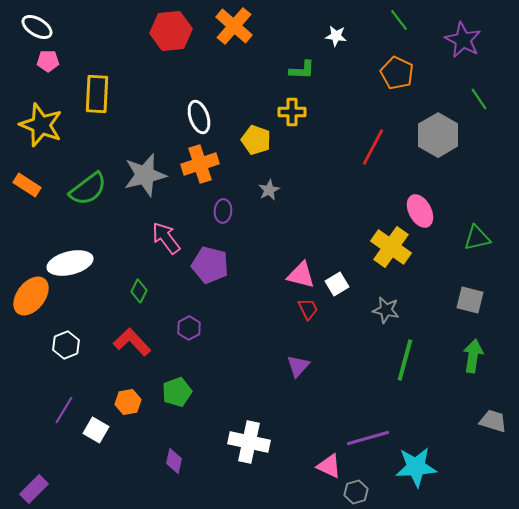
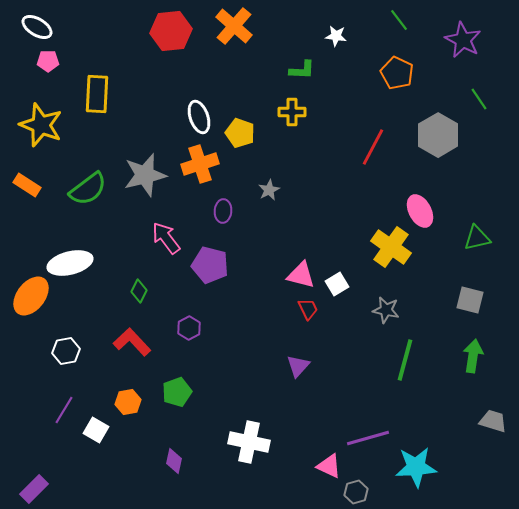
yellow pentagon at (256, 140): moved 16 px left, 7 px up
white hexagon at (66, 345): moved 6 px down; rotated 12 degrees clockwise
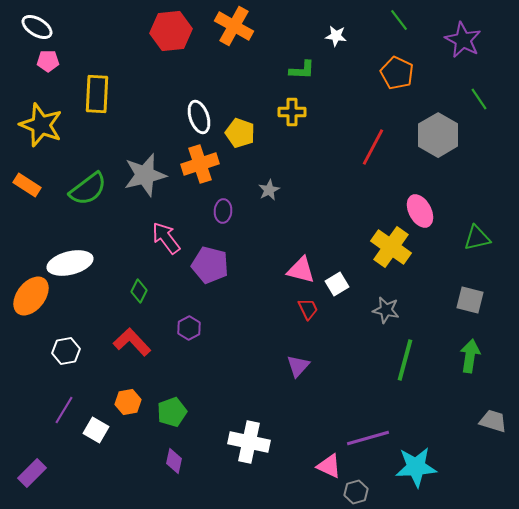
orange cross at (234, 26): rotated 12 degrees counterclockwise
pink triangle at (301, 275): moved 5 px up
green arrow at (473, 356): moved 3 px left
green pentagon at (177, 392): moved 5 px left, 20 px down
purple rectangle at (34, 489): moved 2 px left, 16 px up
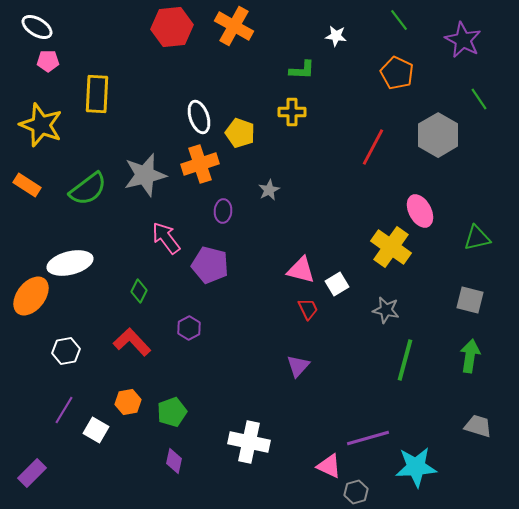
red hexagon at (171, 31): moved 1 px right, 4 px up
gray trapezoid at (493, 421): moved 15 px left, 5 px down
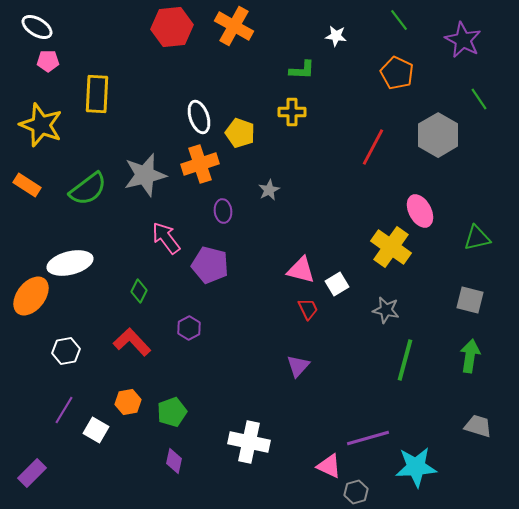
purple ellipse at (223, 211): rotated 10 degrees counterclockwise
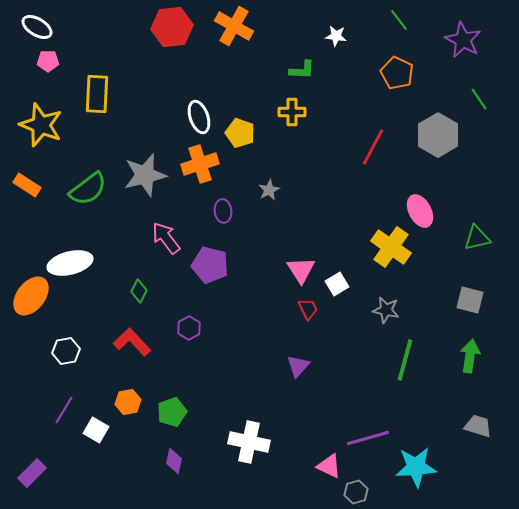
pink triangle at (301, 270): rotated 44 degrees clockwise
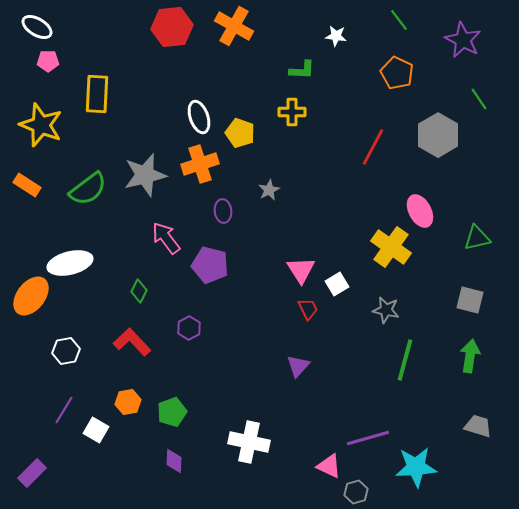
purple diamond at (174, 461): rotated 10 degrees counterclockwise
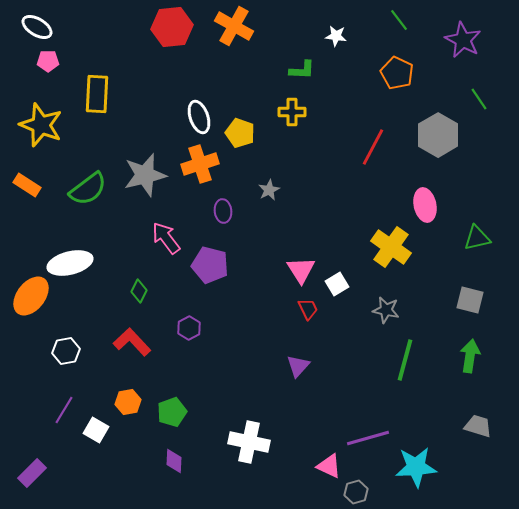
pink ellipse at (420, 211): moved 5 px right, 6 px up; rotated 16 degrees clockwise
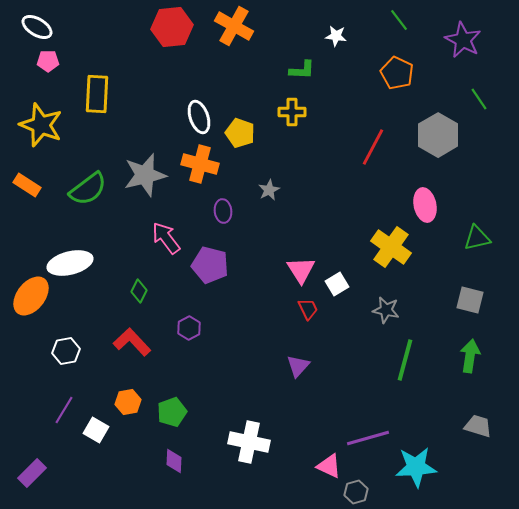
orange cross at (200, 164): rotated 33 degrees clockwise
